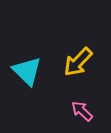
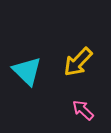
pink arrow: moved 1 px right, 1 px up
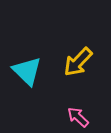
pink arrow: moved 5 px left, 7 px down
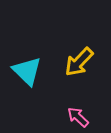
yellow arrow: moved 1 px right
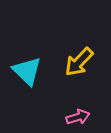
pink arrow: rotated 120 degrees clockwise
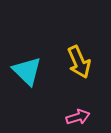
yellow arrow: rotated 68 degrees counterclockwise
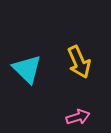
cyan triangle: moved 2 px up
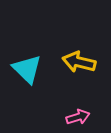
yellow arrow: rotated 128 degrees clockwise
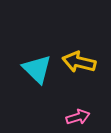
cyan triangle: moved 10 px right
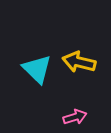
pink arrow: moved 3 px left
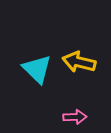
pink arrow: rotated 15 degrees clockwise
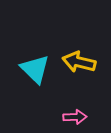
cyan triangle: moved 2 px left
